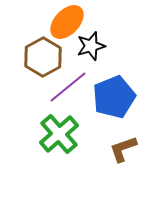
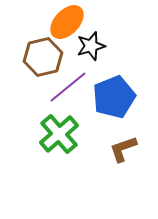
brown hexagon: rotated 15 degrees clockwise
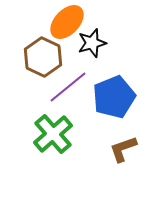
black star: moved 1 px right, 3 px up
brown hexagon: rotated 21 degrees counterclockwise
green cross: moved 6 px left
